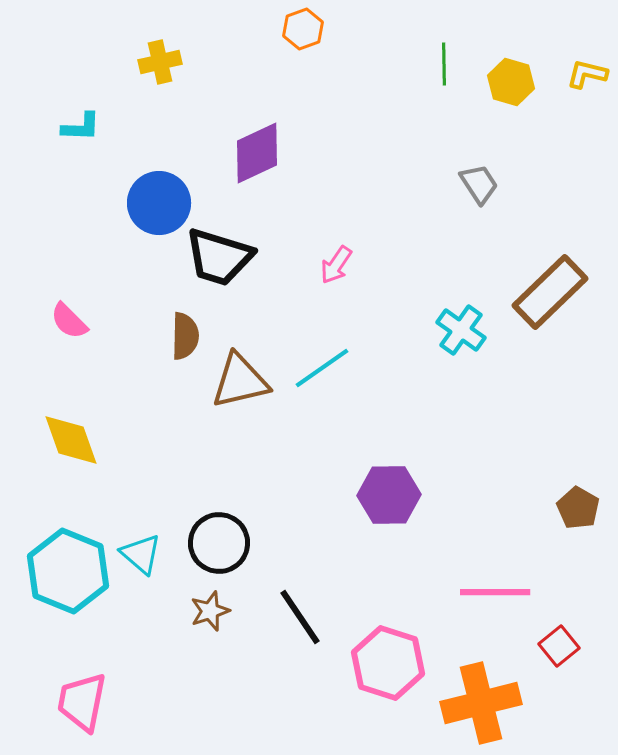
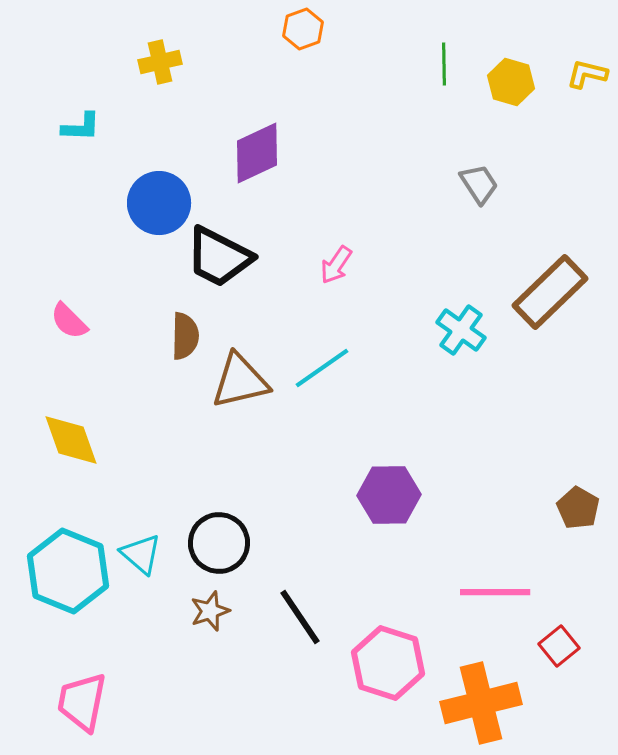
black trapezoid: rotated 10 degrees clockwise
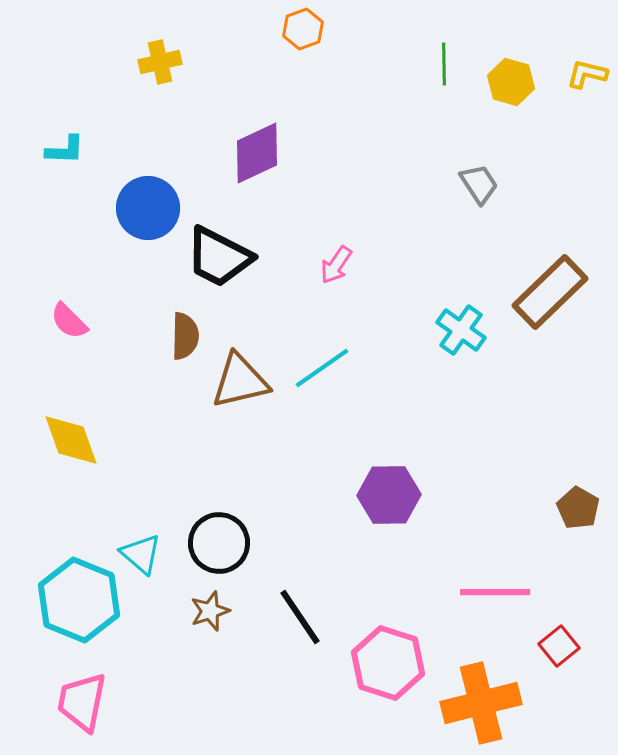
cyan L-shape: moved 16 px left, 23 px down
blue circle: moved 11 px left, 5 px down
cyan hexagon: moved 11 px right, 29 px down
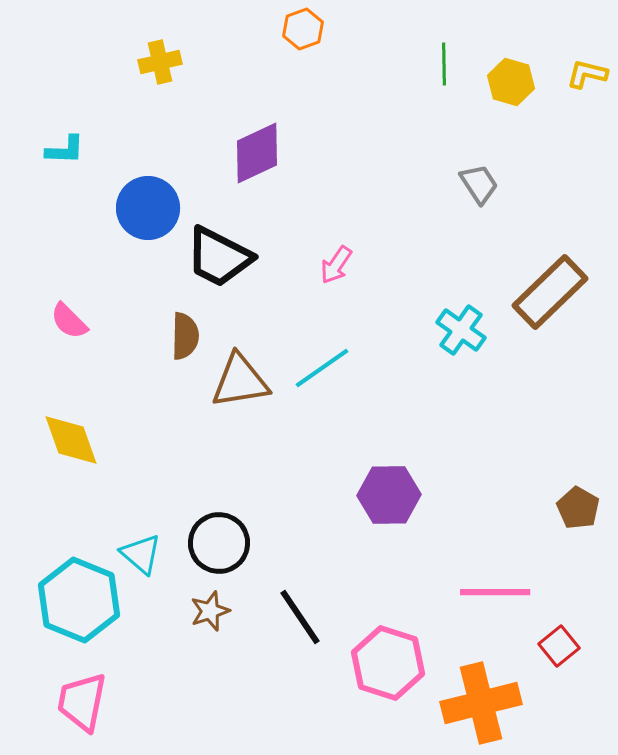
brown triangle: rotated 4 degrees clockwise
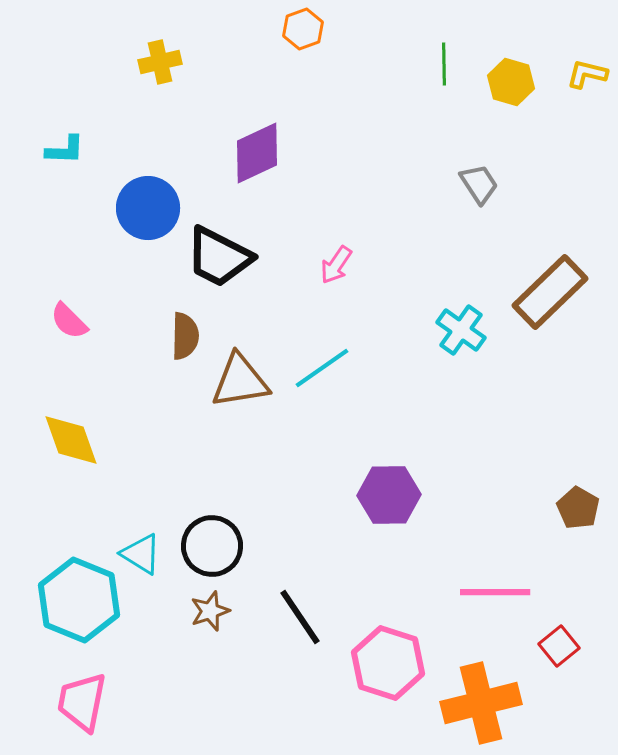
black circle: moved 7 px left, 3 px down
cyan triangle: rotated 9 degrees counterclockwise
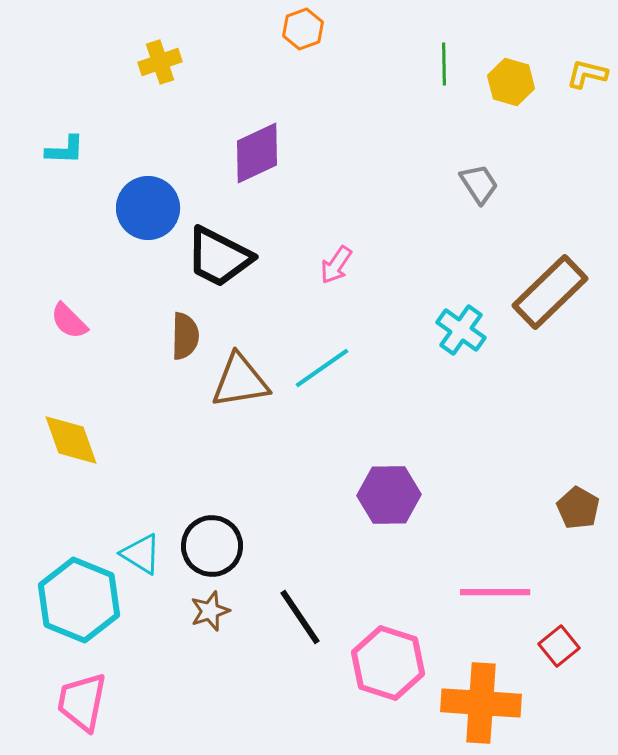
yellow cross: rotated 6 degrees counterclockwise
orange cross: rotated 18 degrees clockwise
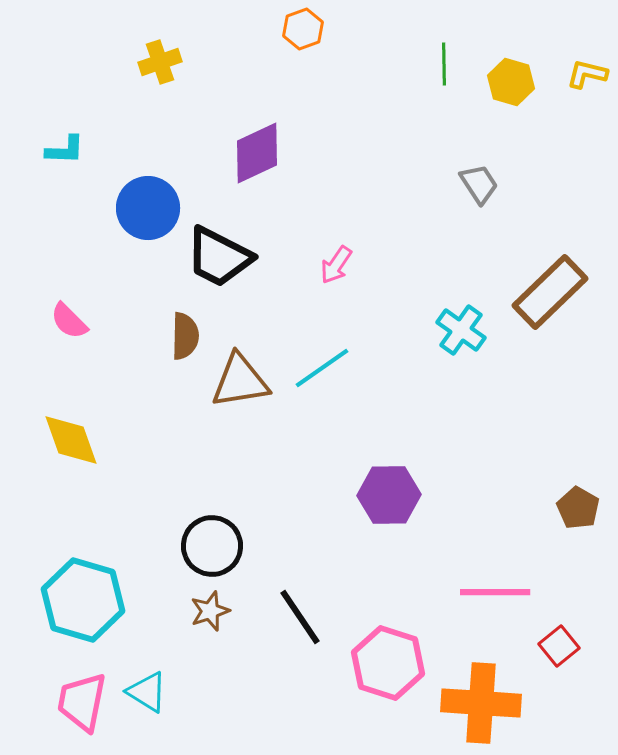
cyan triangle: moved 6 px right, 138 px down
cyan hexagon: moved 4 px right; rotated 6 degrees counterclockwise
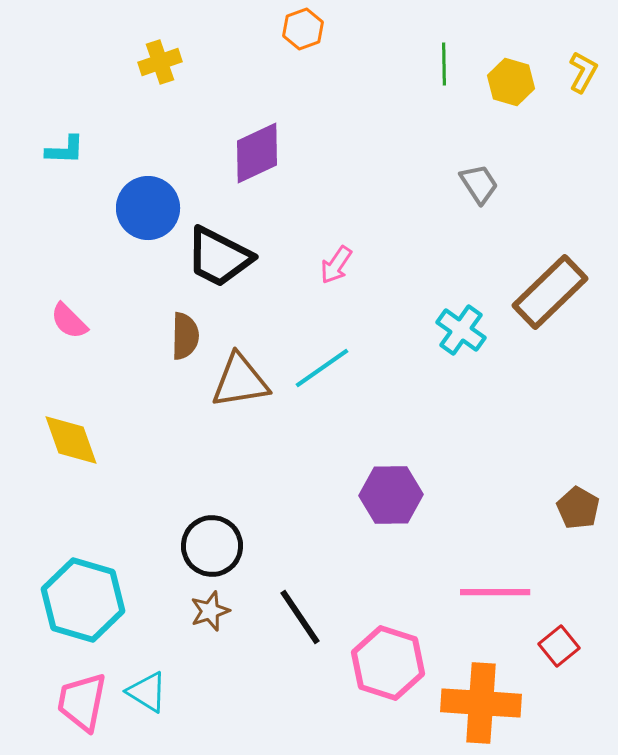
yellow L-shape: moved 4 px left, 2 px up; rotated 105 degrees clockwise
purple hexagon: moved 2 px right
